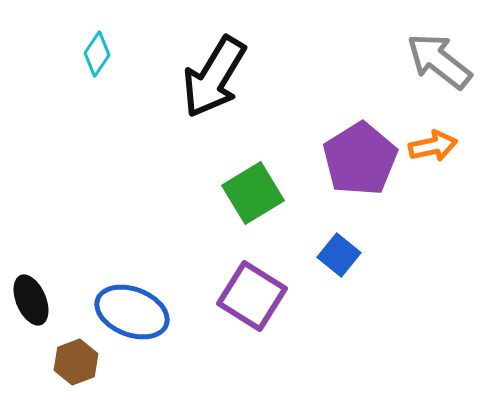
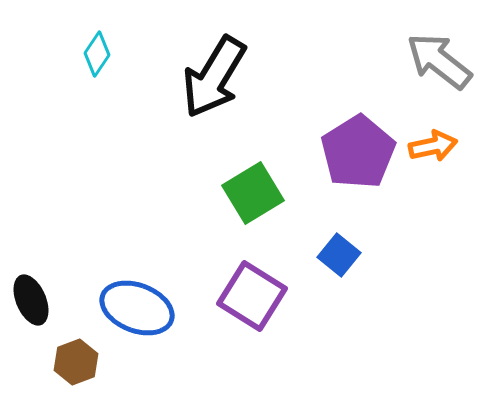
purple pentagon: moved 2 px left, 7 px up
blue ellipse: moved 5 px right, 4 px up
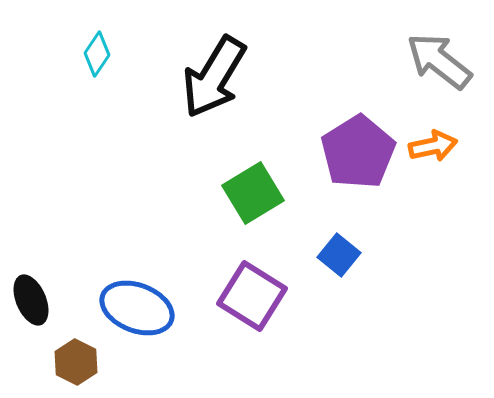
brown hexagon: rotated 12 degrees counterclockwise
